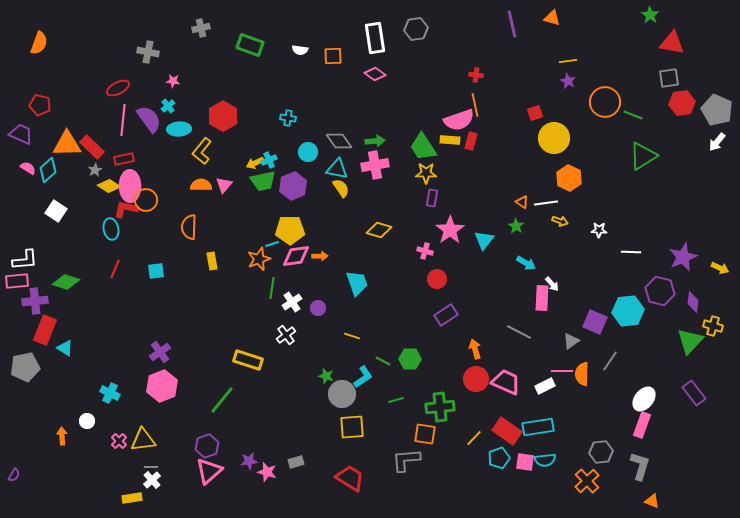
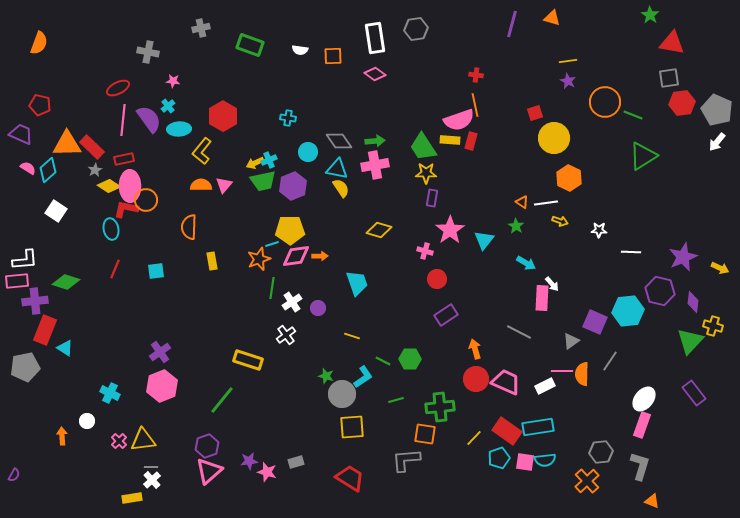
purple line at (512, 24): rotated 28 degrees clockwise
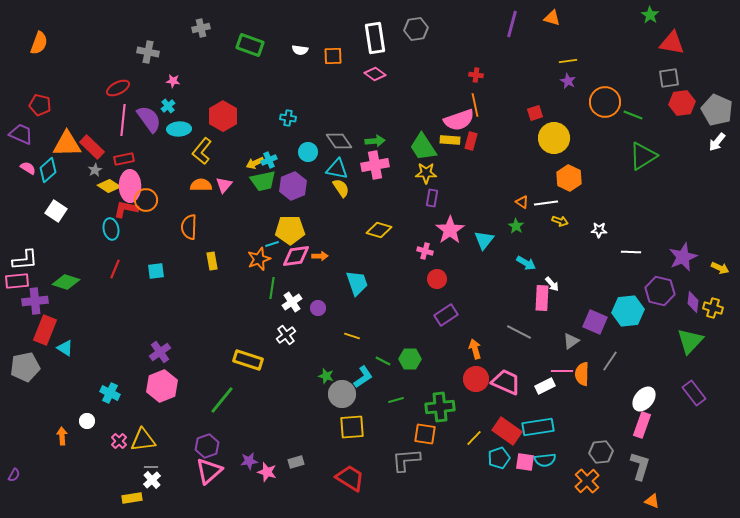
yellow cross at (713, 326): moved 18 px up
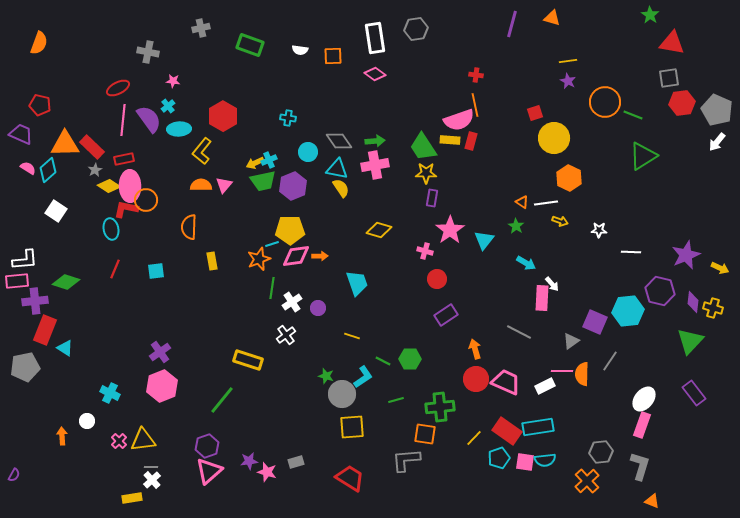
orange triangle at (67, 144): moved 2 px left
purple star at (683, 257): moved 3 px right, 2 px up
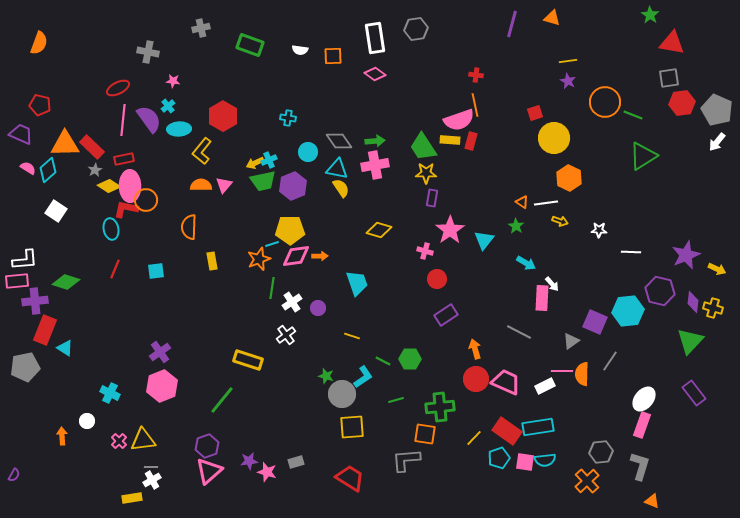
yellow arrow at (720, 268): moved 3 px left, 1 px down
white cross at (152, 480): rotated 12 degrees clockwise
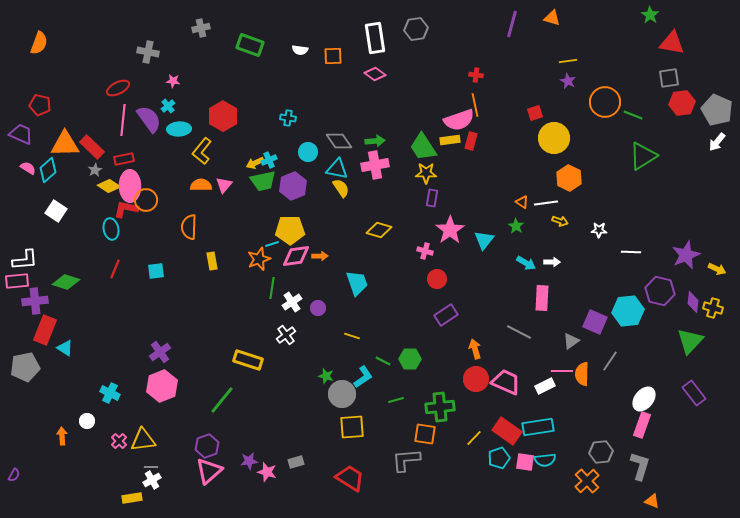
yellow rectangle at (450, 140): rotated 12 degrees counterclockwise
white arrow at (552, 284): moved 22 px up; rotated 49 degrees counterclockwise
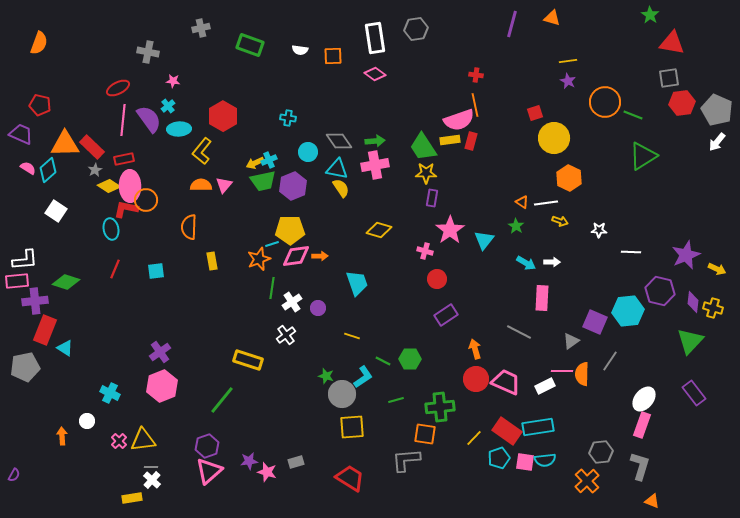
white cross at (152, 480): rotated 18 degrees counterclockwise
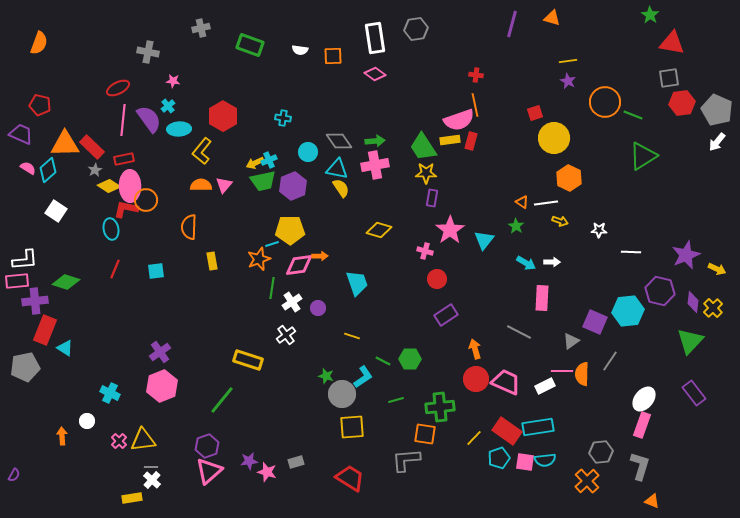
cyan cross at (288, 118): moved 5 px left
pink diamond at (296, 256): moved 3 px right, 9 px down
yellow cross at (713, 308): rotated 30 degrees clockwise
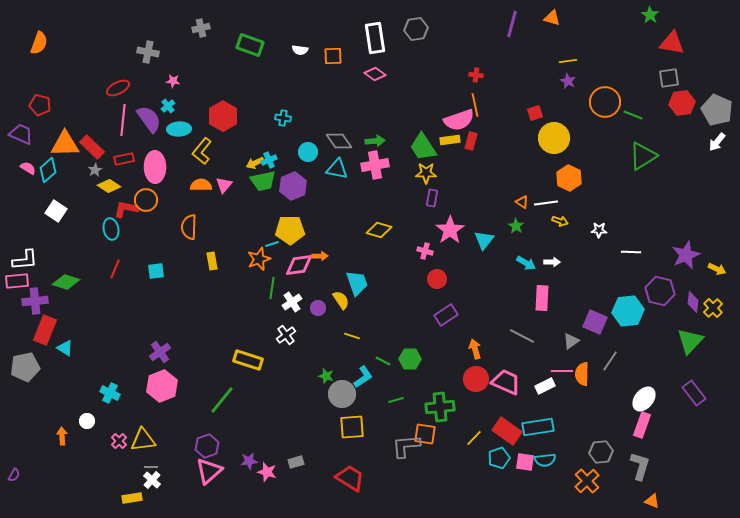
pink ellipse at (130, 186): moved 25 px right, 19 px up
yellow semicircle at (341, 188): moved 112 px down
gray line at (519, 332): moved 3 px right, 4 px down
gray L-shape at (406, 460): moved 14 px up
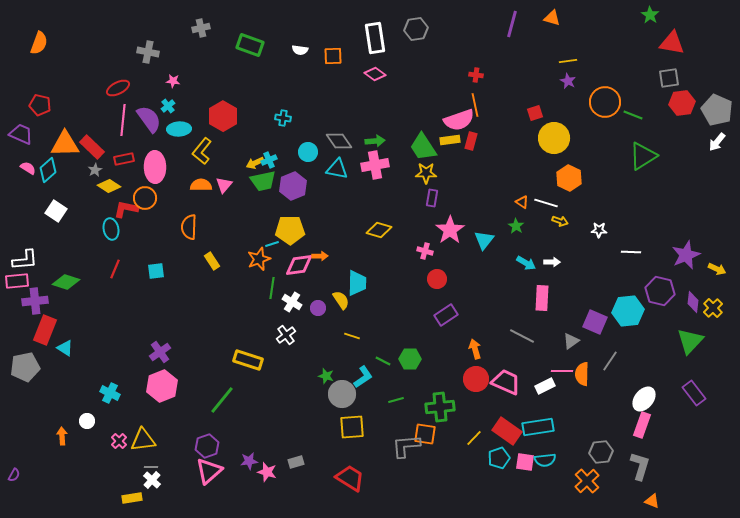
orange circle at (146, 200): moved 1 px left, 2 px up
white line at (546, 203): rotated 25 degrees clockwise
yellow rectangle at (212, 261): rotated 24 degrees counterclockwise
cyan trapezoid at (357, 283): rotated 20 degrees clockwise
white cross at (292, 302): rotated 24 degrees counterclockwise
